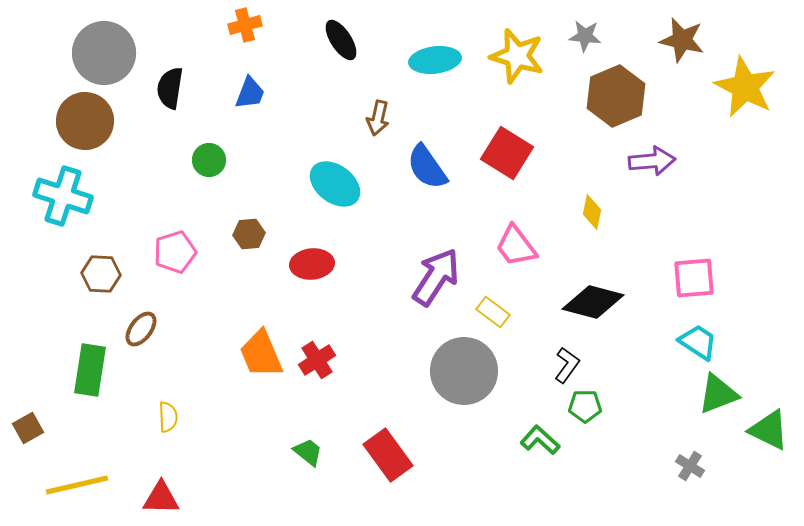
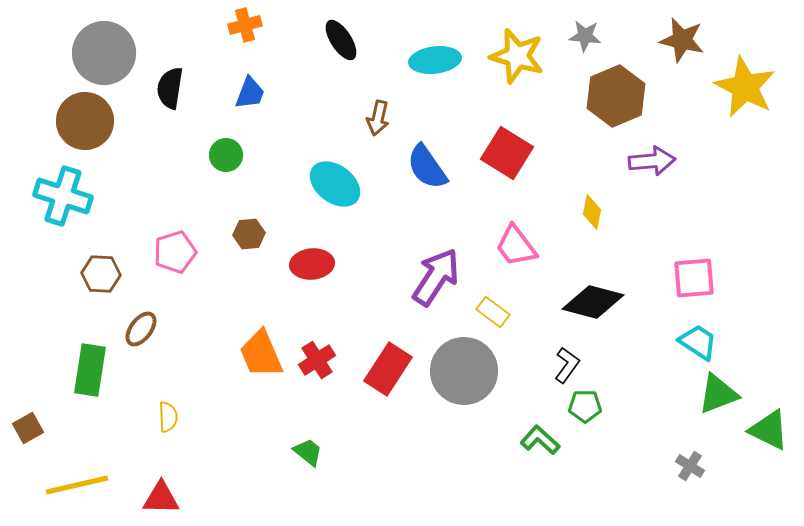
green circle at (209, 160): moved 17 px right, 5 px up
red rectangle at (388, 455): moved 86 px up; rotated 69 degrees clockwise
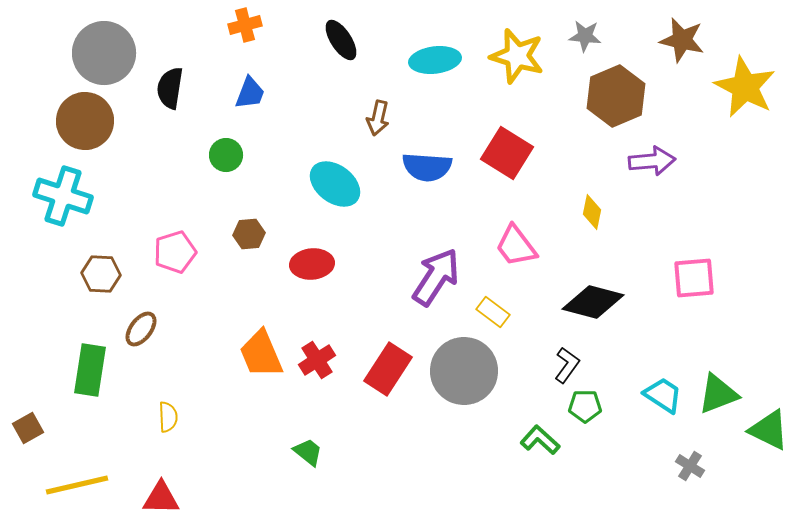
blue semicircle at (427, 167): rotated 51 degrees counterclockwise
cyan trapezoid at (698, 342): moved 35 px left, 53 px down
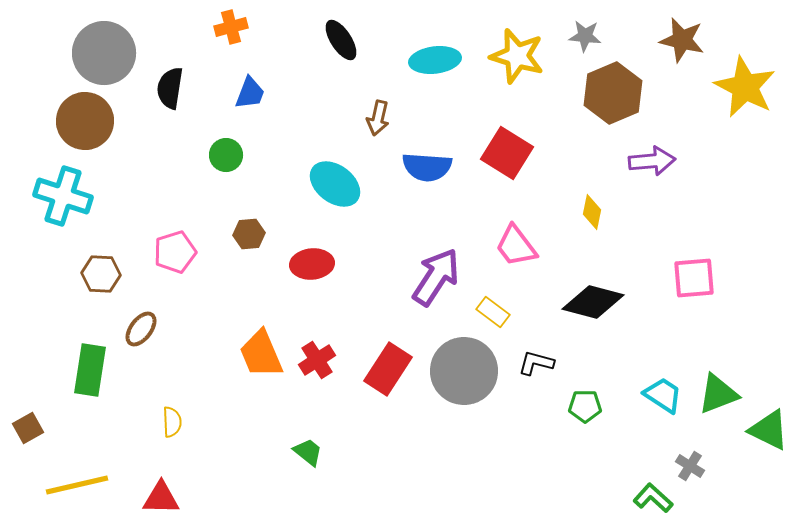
orange cross at (245, 25): moved 14 px left, 2 px down
brown hexagon at (616, 96): moved 3 px left, 3 px up
black L-shape at (567, 365): moved 31 px left, 2 px up; rotated 111 degrees counterclockwise
yellow semicircle at (168, 417): moved 4 px right, 5 px down
green L-shape at (540, 440): moved 113 px right, 58 px down
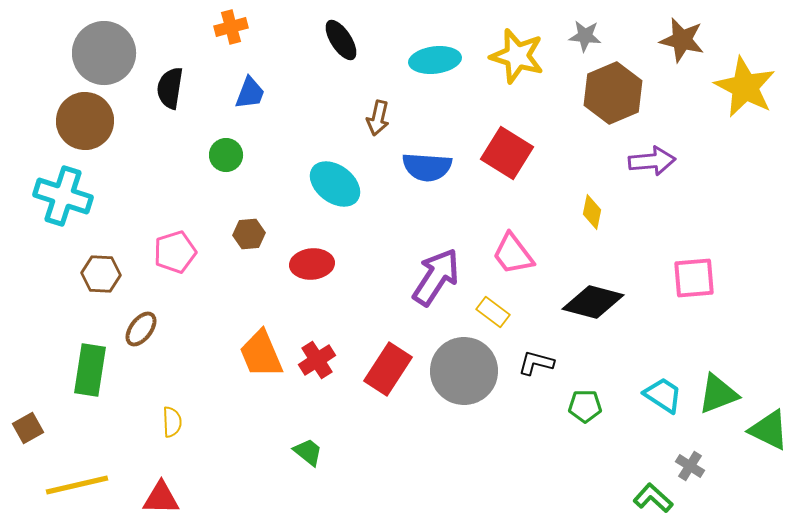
pink trapezoid at (516, 246): moved 3 px left, 8 px down
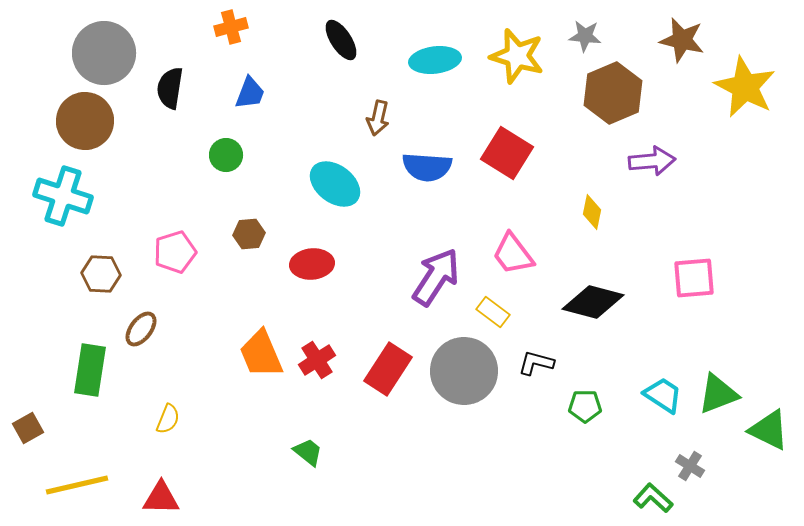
yellow semicircle at (172, 422): moved 4 px left, 3 px up; rotated 24 degrees clockwise
